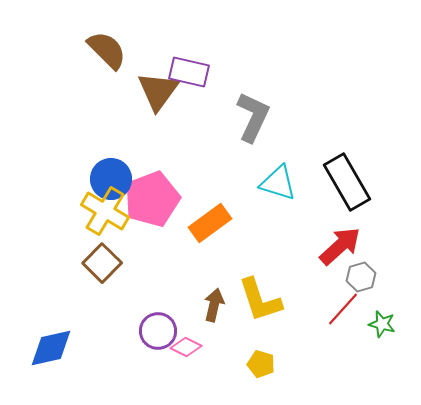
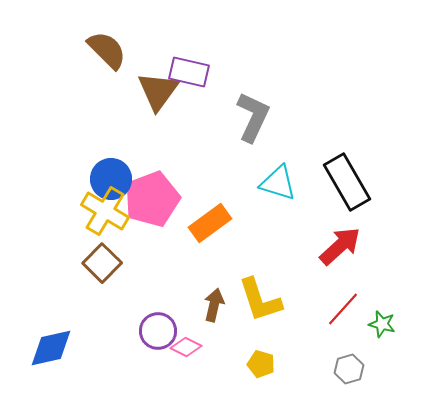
gray hexagon: moved 12 px left, 92 px down
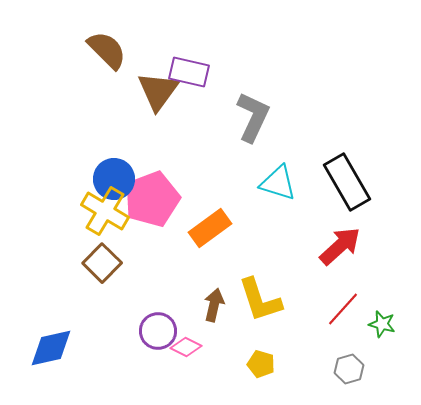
blue circle: moved 3 px right
orange rectangle: moved 5 px down
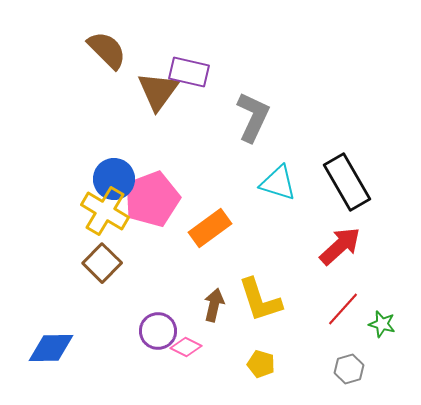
blue diamond: rotated 12 degrees clockwise
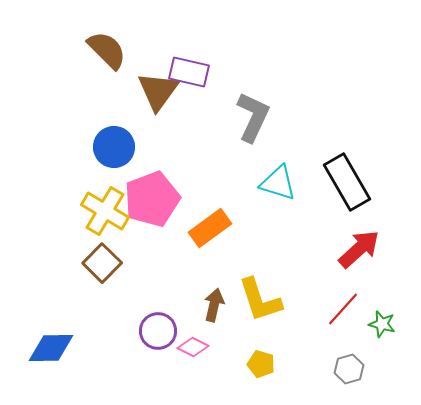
blue circle: moved 32 px up
red arrow: moved 19 px right, 3 px down
pink diamond: moved 7 px right
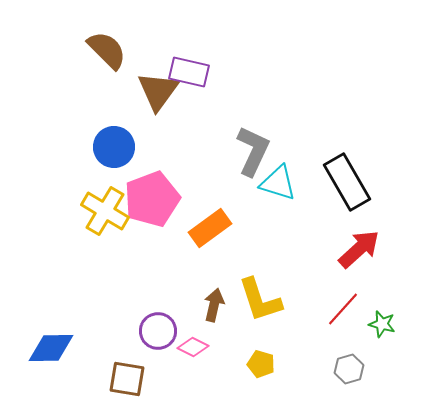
gray L-shape: moved 34 px down
brown square: moved 25 px right, 116 px down; rotated 36 degrees counterclockwise
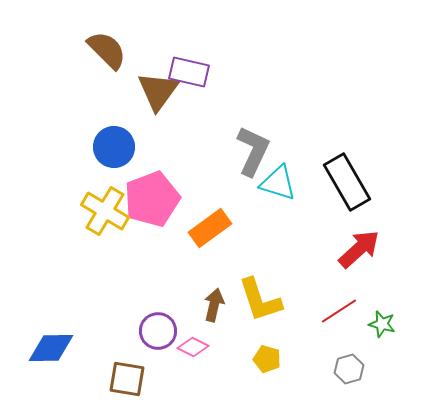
red line: moved 4 px left, 2 px down; rotated 15 degrees clockwise
yellow pentagon: moved 6 px right, 5 px up
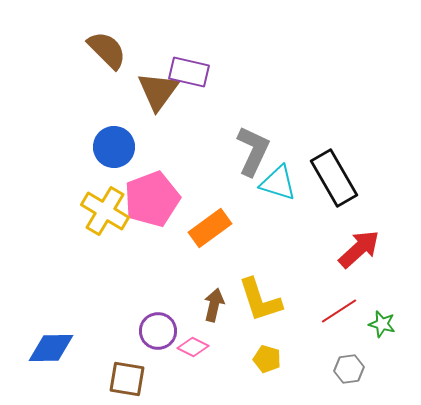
black rectangle: moved 13 px left, 4 px up
gray hexagon: rotated 8 degrees clockwise
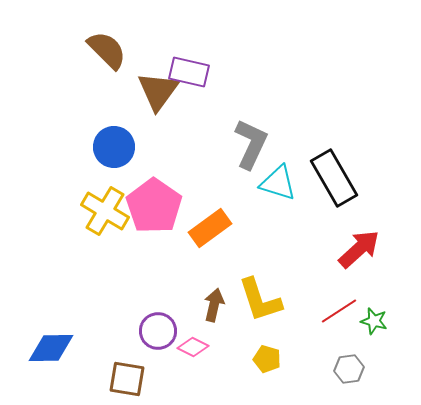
gray L-shape: moved 2 px left, 7 px up
pink pentagon: moved 2 px right, 7 px down; rotated 16 degrees counterclockwise
green star: moved 8 px left, 3 px up
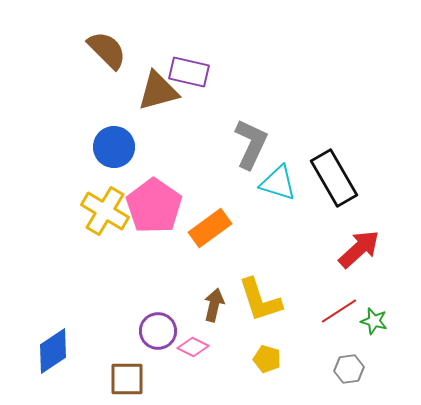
brown triangle: rotated 39 degrees clockwise
blue diamond: moved 2 px right, 3 px down; rotated 33 degrees counterclockwise
brown square: rotated 9 degrees counterclockwise
